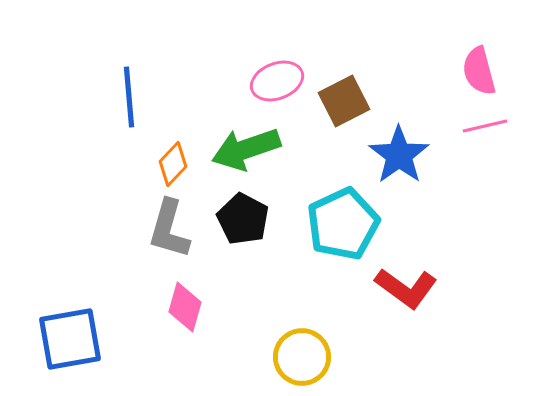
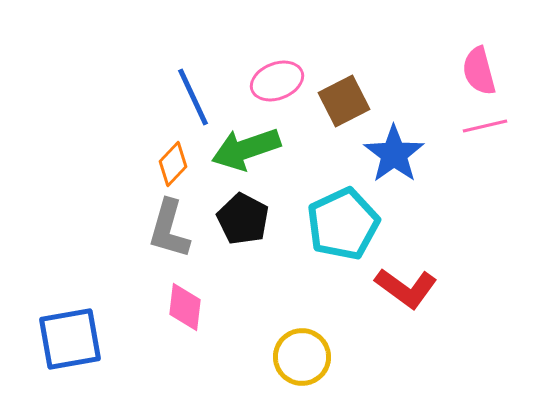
blue line: moved 64 px right; rotated 20 degrees counterclockwise
blue star: moved 5 px left, 1 px up
pink diamond: rotated 9 degrees counterclockwise
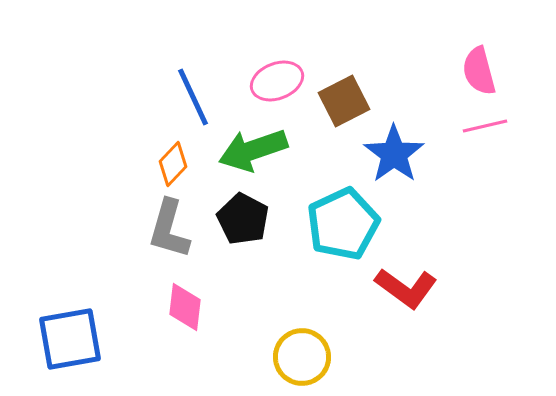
green arrow: moved 7 px right, 1 px down
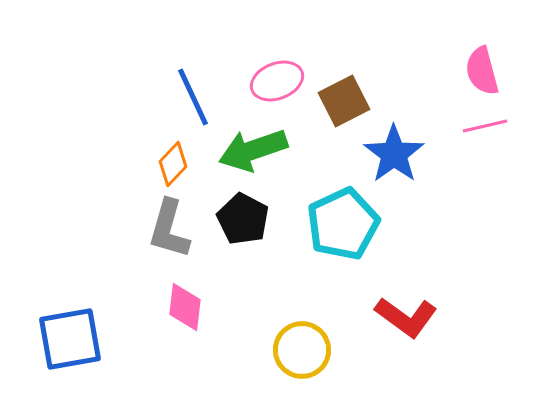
pink semicircle: moved 3 px right
red L-shape: moved 29 px down
yellow circle: moved 7 px up
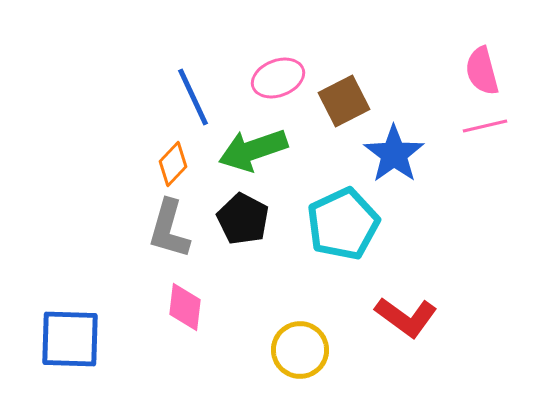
pink ellipse: moved 1 px right, 3 px up
blue square: rotated 12 degrees clockwise
yellow circle: moved 2 px left
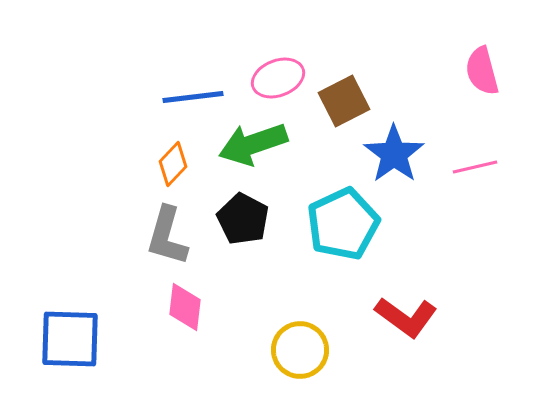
blue line: rotated 72 degrees counterclockwise
pink line: moved 10 px left, 41 px down
green arrow: moved 6 px up
gray L-shape: moved 2 px left, 7 px down
